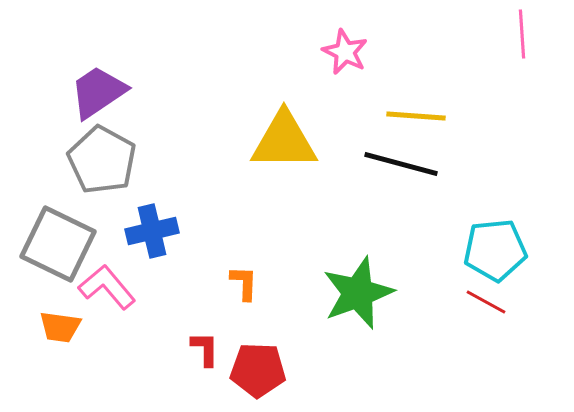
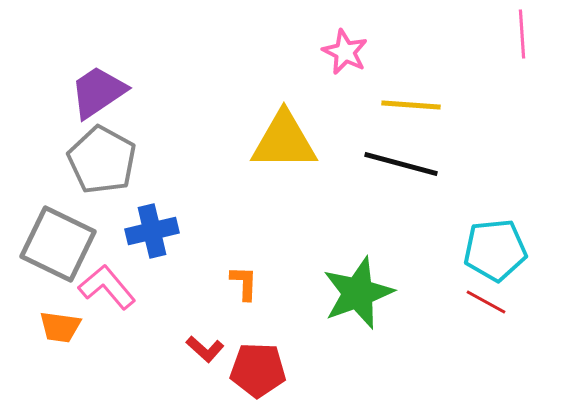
yellow line: moved 5 px left, 11 px up
red L-shape: rotated 132 degrees clockwise
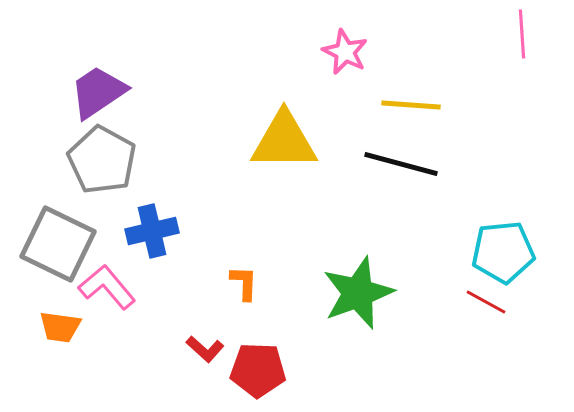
cyan pentagon: moved 8 px right, 2 px down
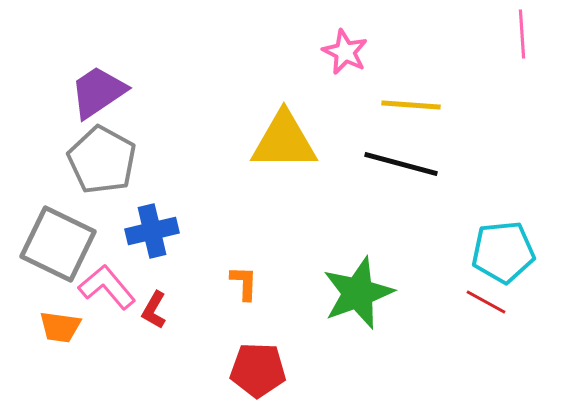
red L-shape: moved 51 px left, 39 px up; rotated 78 degrees clockwise
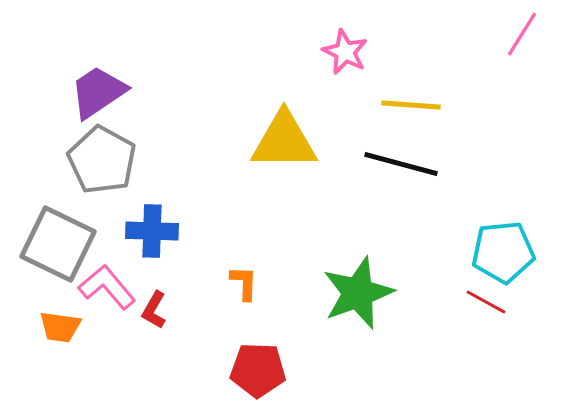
pink line: rotated 36 degrees clockwise
blue cross: rotated 15 degrees clockwise
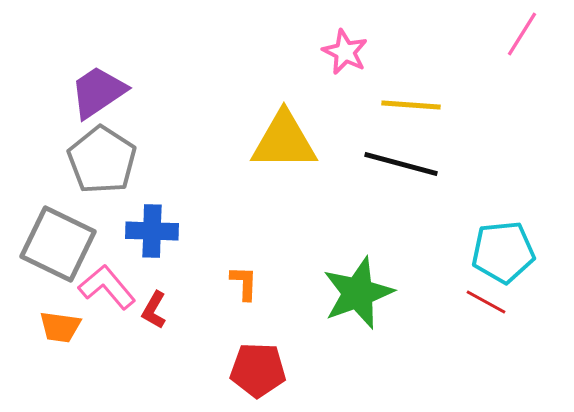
gray pentagon: rotated 4 degrees clockwise
